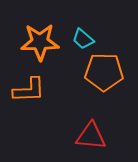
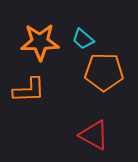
red triangle: moved 3 px right, 1 px up; rotated 24 degrees clockwise
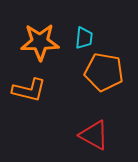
cyan trapezoid: moved 1 px right, 1 px up; rotated 125 degrees counterclockwise
orange pentagon: rotated 9 degrees clockwise
orange L-shape: rotated 16 degrees clockwise
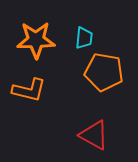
orange star: moved 4 px left, 2 px up
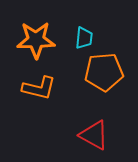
orange pentagon: rotated 15 degrees counterclockwise
orange L-shape: moved 10 px right, 2 px up
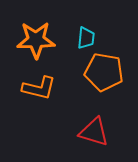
cyan trapezoid: moved 2 px right
orange pentagon: rotated 15 degrees clockwise
red triangle: moved 3 px up; rotated 12 degrees counterclockwise
